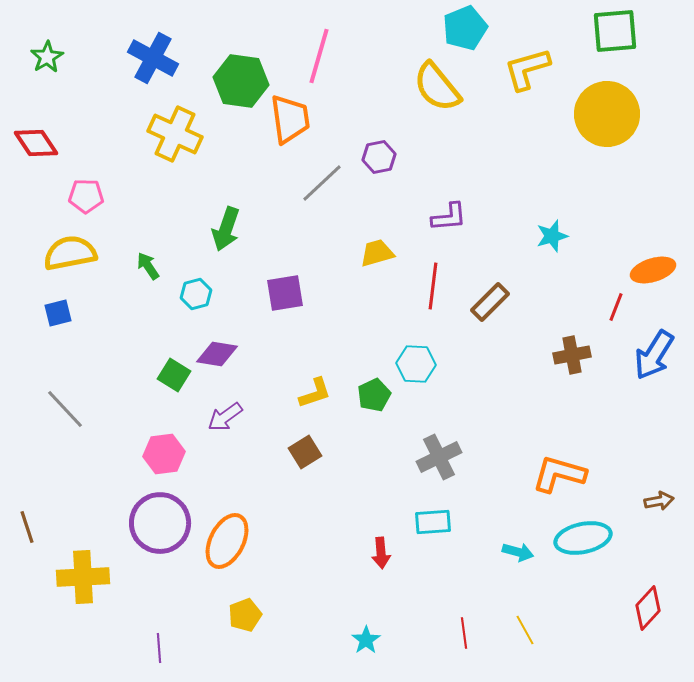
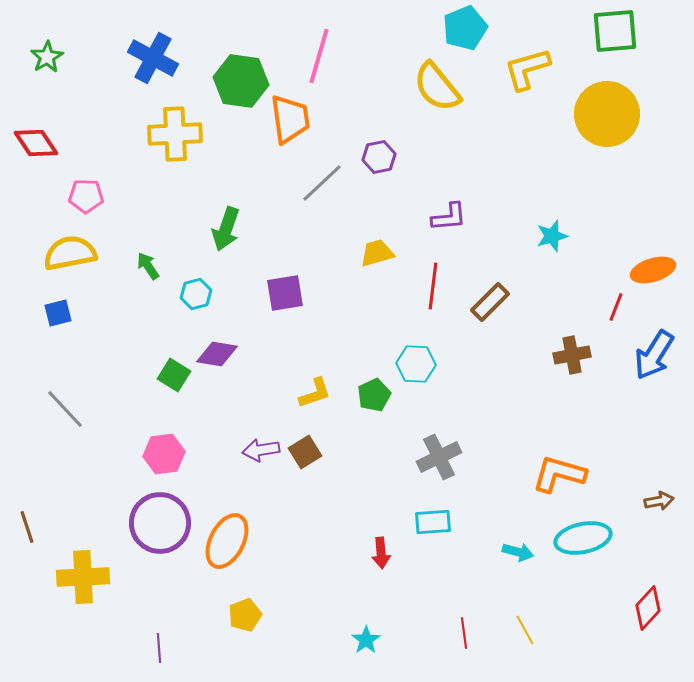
yellow cross at (175, 134): rotated 28 degrees counterclockwise
purple arrow at (225, 417): moved 36 px right, 33 px down; rotated 27 degrees clockwise
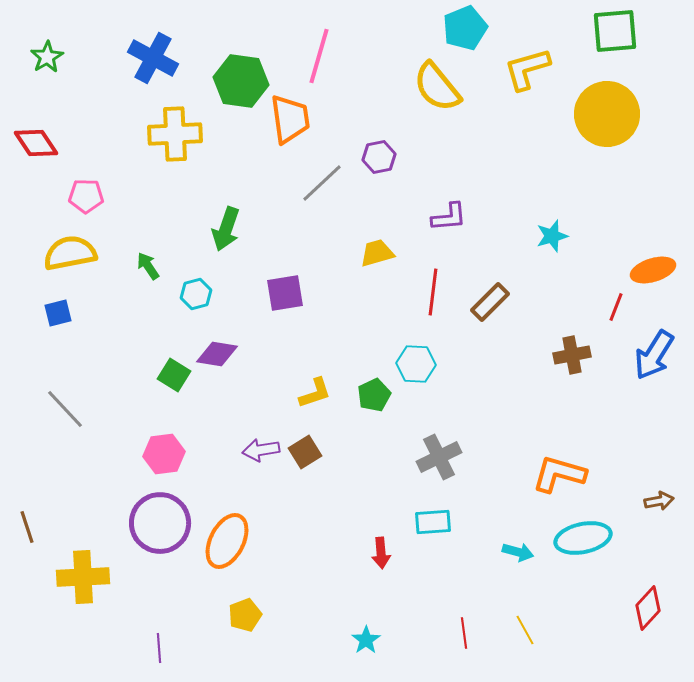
red line at (433, 286): moved 6 px down
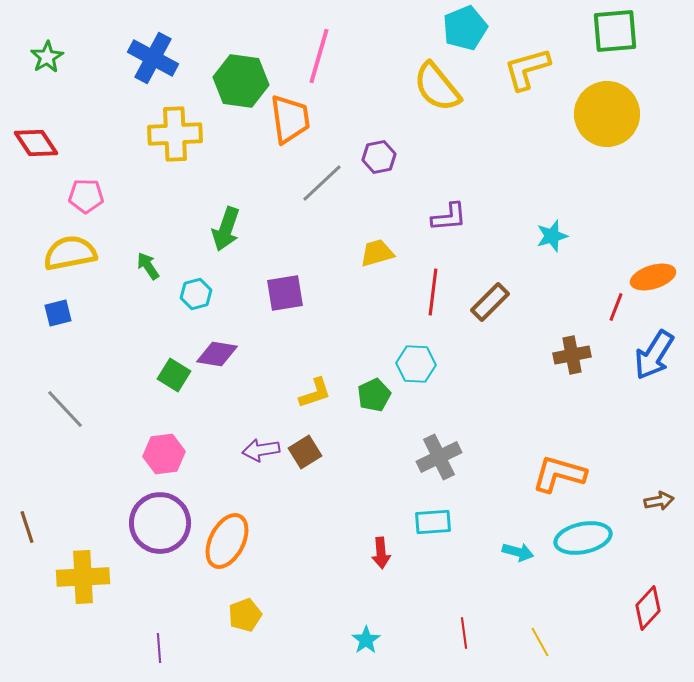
orange ellipse at (653, 270): moved 7 px down
yellow line at (525, 630): moved 15 px right, 12 px down
